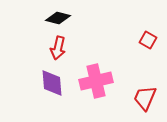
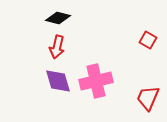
red arrow: moved 1 px left, 1 px up
purple diamond: moved 6 px right, 2 px up; rotated 12 degrees counterclockwise
red trapezoid: moved 3 px right
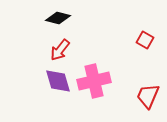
red square: moved 3 px left
red arrow: moved 3 px right, 3 px down; rotated 25 degrees clockwise
pink cross: moved 2 px left
red trapezoid: moved 2 px up
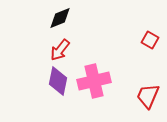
black diamond: moved 2 px right; rotated 35 degrees counterclockwise
red square: moved 5 px right
purple diamond: rotated 28 degrees clockwise
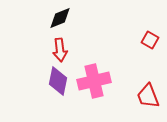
red arrow: rotated 45 degrees counterclockwise
red trapezoid: rotated 44 degrees counterclockwise
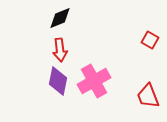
pink cross: rotated 16 degrees counterclockwise
